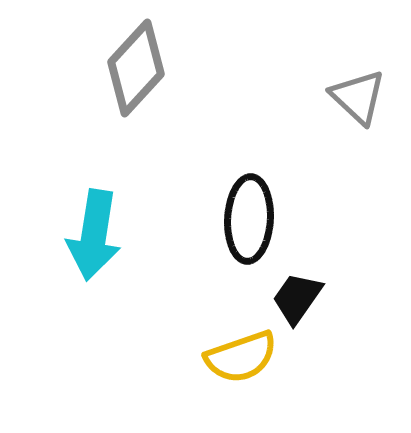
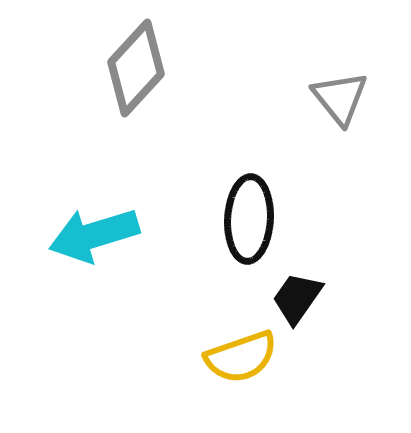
gray triangle: moved 18 px left, 1 px down; rotated 8 degrees clockwise
cyan arrow: rotated 64 degrees clockwise
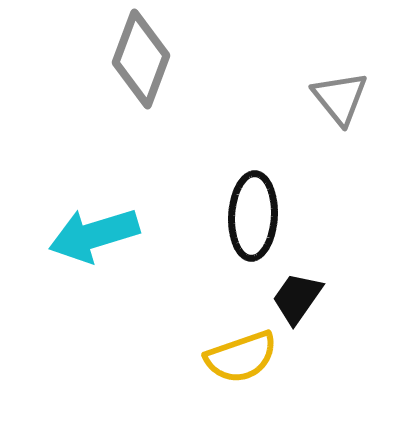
gray diamond: moved 5 px right, 9 px up; rotated 22 degrees counterclockwise
black ellipse: moved 4 px right, 3 px up
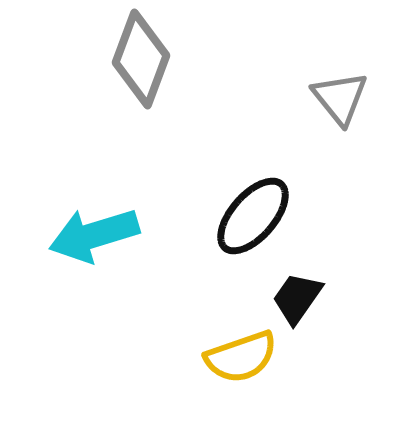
black ellipse: rotated 38 degrees clockwise
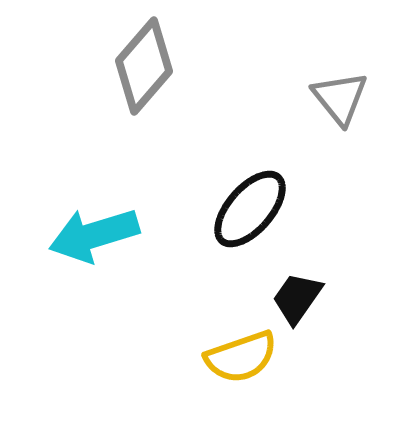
gray diamond: moved 3 px right, 7 px down; rotated 20 degrees clockwise
black ellipse: moved 3 px left, 7 px up
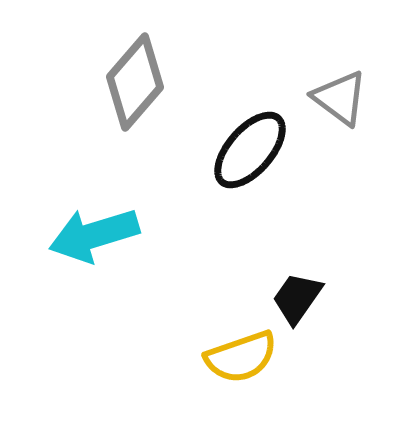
gray diamond: moved 9 px left, 16 px down
gray triangle: rotated 14 degrees counterclockwise
black ellipse: moved 59 px up
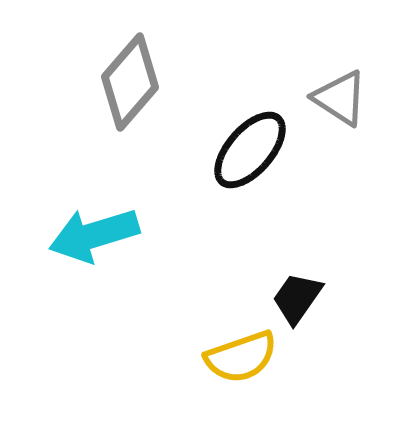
gray diamond: moved 5 px left
gray triangle: rotated 4 degrees counterclockwise
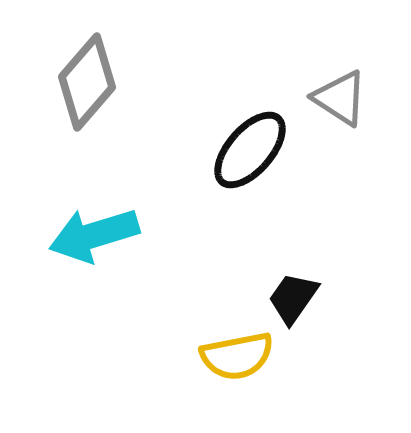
gray diamond: moved 43 px left
black trapezoid: moved 4 px left
yellow semicircle: moved 4 px left, 1 px up; rotated 8 degrees clockwise
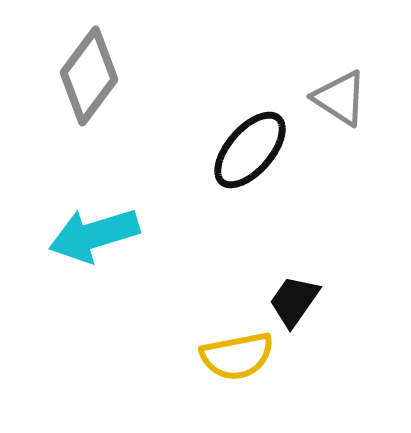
gray diamond: moved 2 px right, 6 px up; rotated 4 degrees counterclockwise
black trapezoid: moved 1 px right, 3 px down
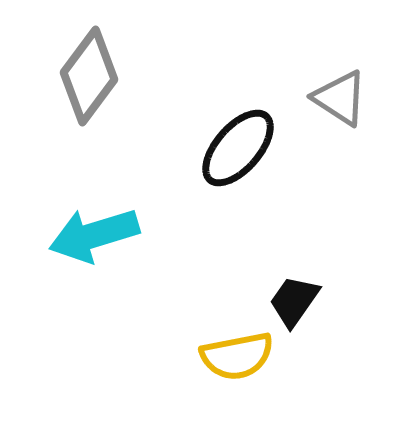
black ellipse: moved 12 px left, 2 px up
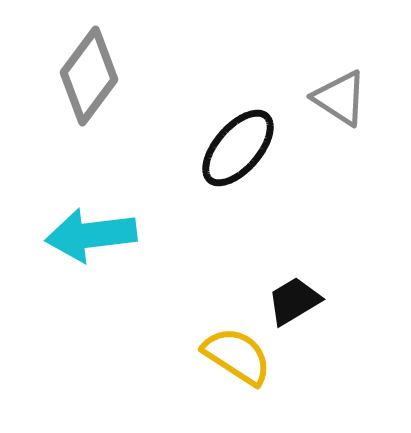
cyan arrow: moved 3 px left; rotated 10 degrees clockwise
black trapezoid: rotated 24 degrees clockwise
yellow semicircle: rotated 136 degrees counterclockwise
